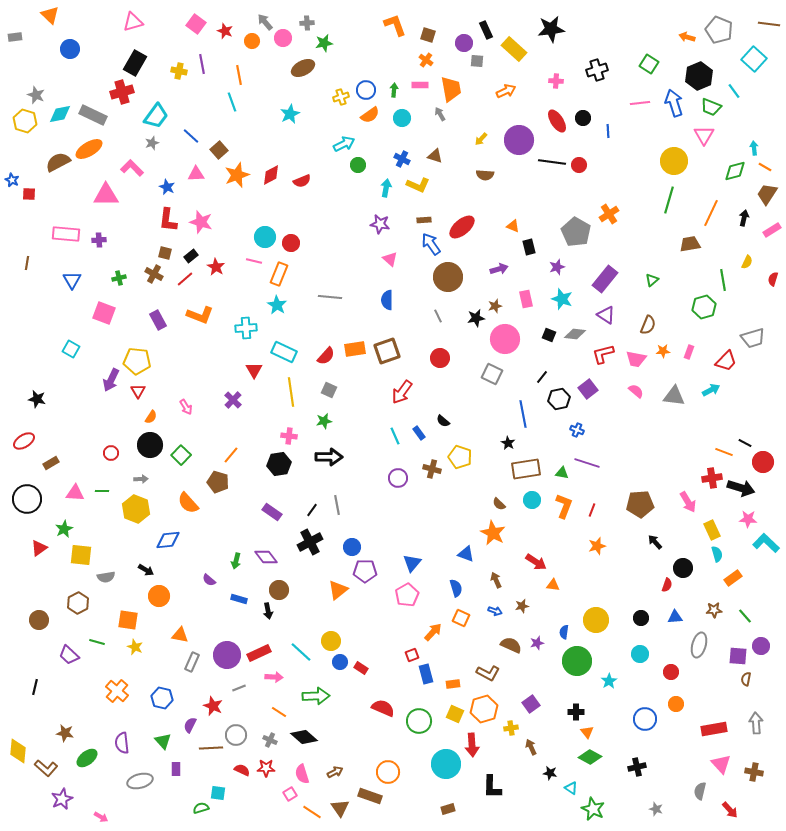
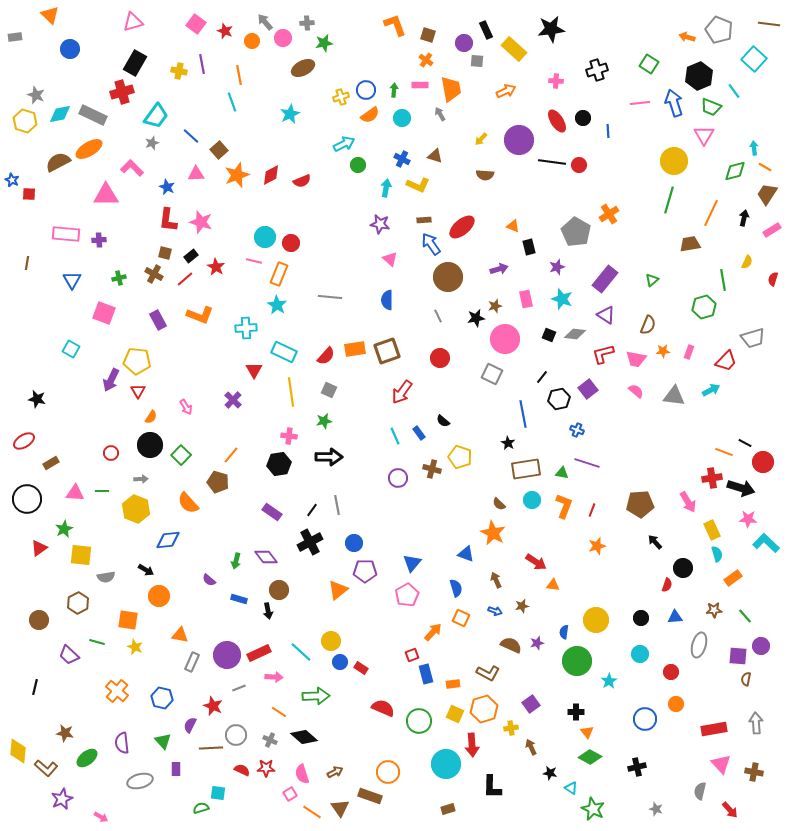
blue circle at (352, 547): moved 2 px right, 4 px up
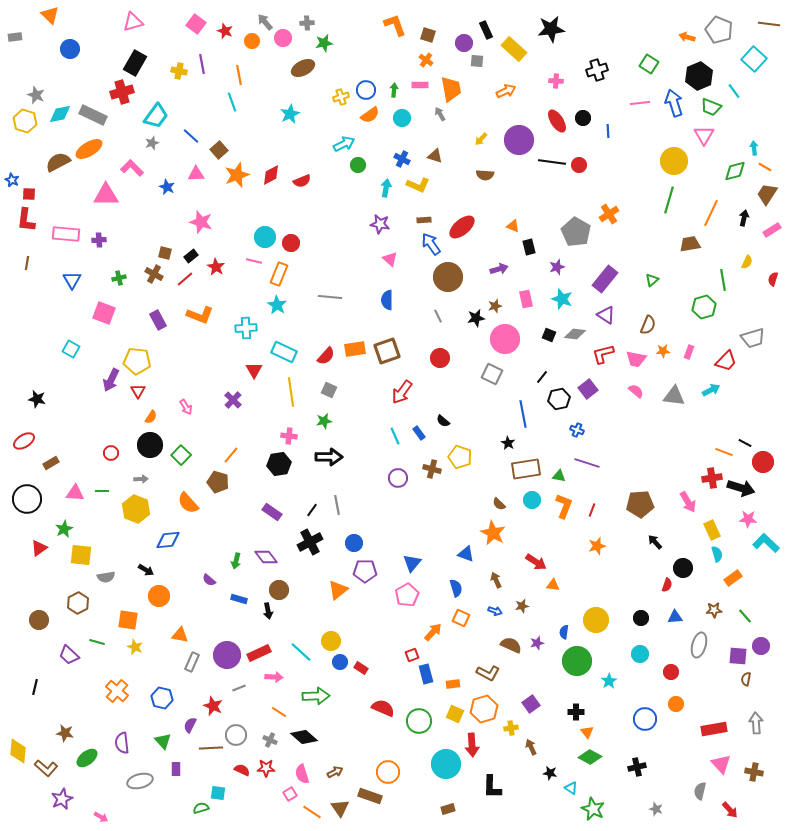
red L-shape at (168, 220): moved 142 px left
green triangle at (562, 473): moved 3 px left, 3 px down
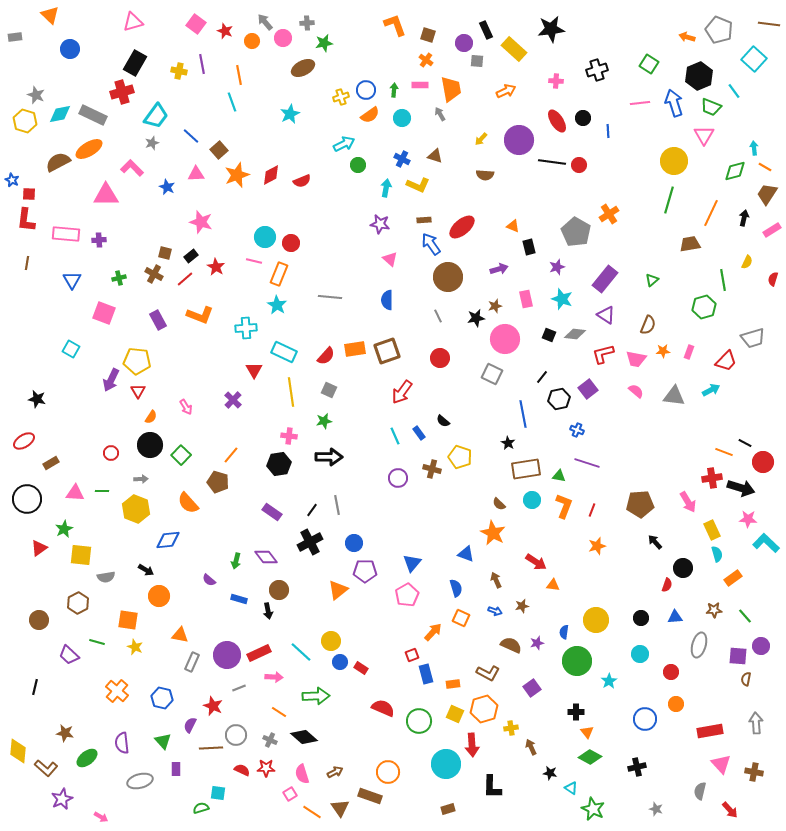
purple square at (531, 704): moved 1 px right, 16 px up
red rectangle at (714, 729): moved 4 px left, 2 px down
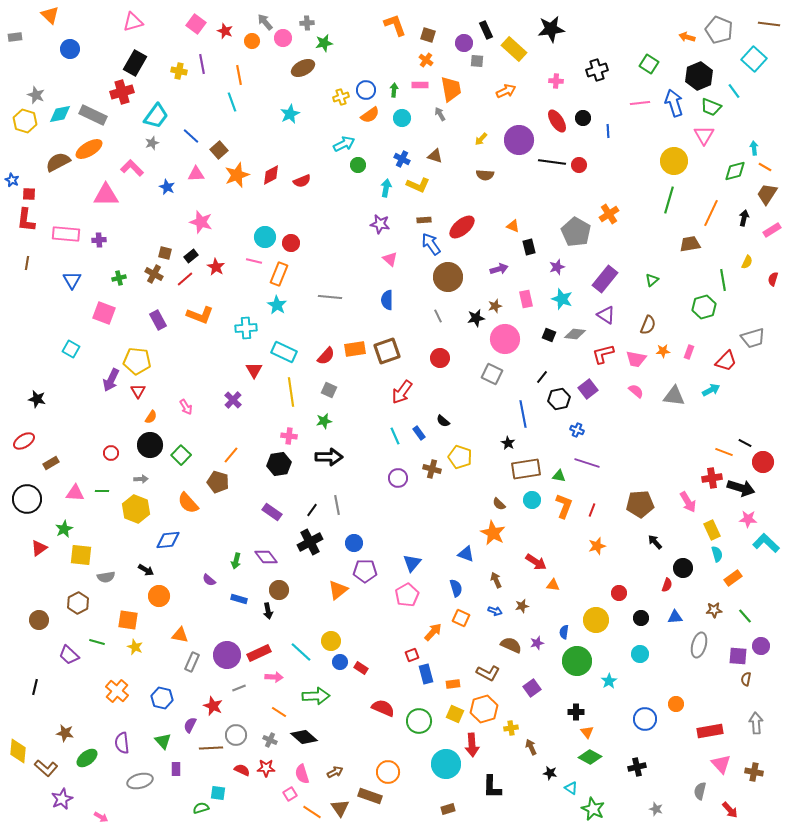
red circle at (671, 672): moved 52 px left, 79 px up
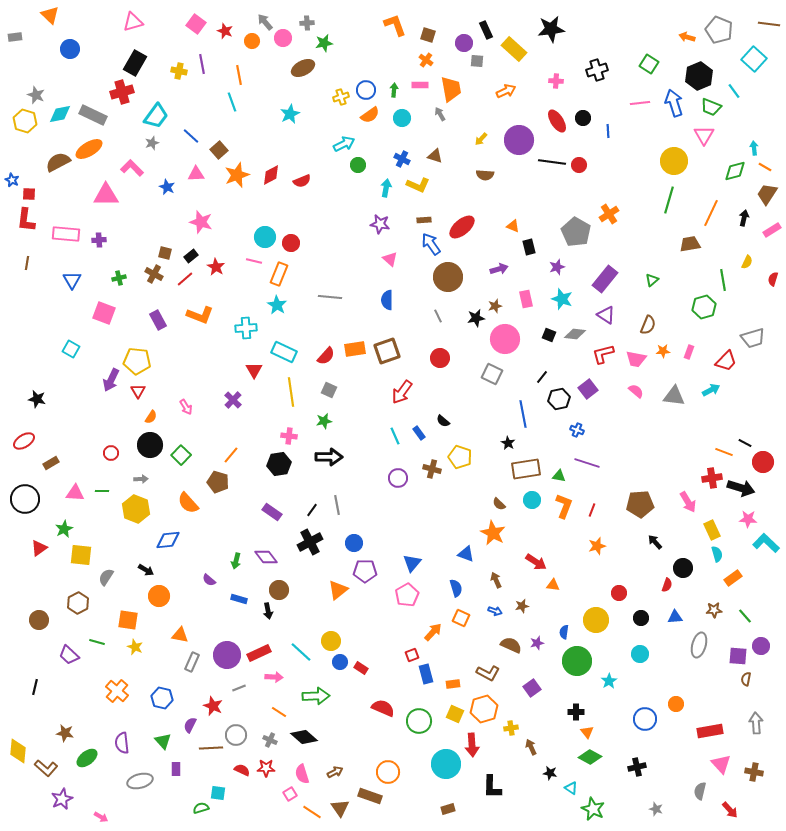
black circle at (27, 499): moved 2 px left
gray semicircle at (106, 577): rotated 132 degrees clockwise
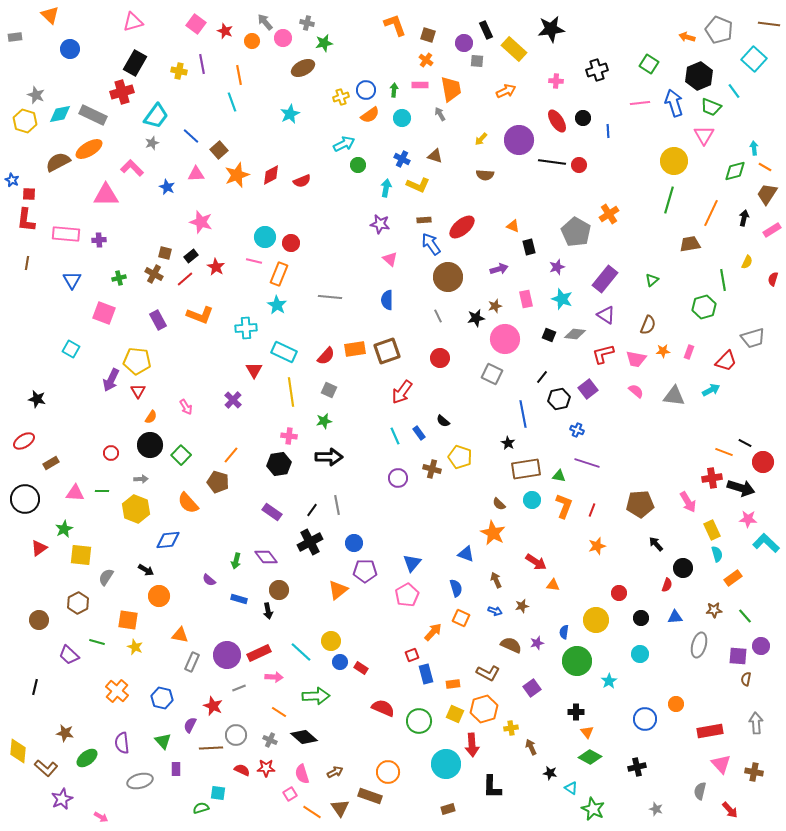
gray cross at (307, 23): rotated 16 degrees clockwise
black arrow at (655, 542): moved 1 px right, 2 px down
